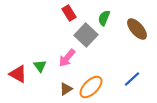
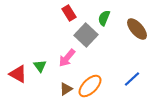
orange ellipse: moved 1 px left, 1 px up
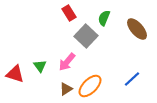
gray square: moved 1 px down
pink arrow: moved 4 px down
red triangle: moved 3 px left; rotated 12 degrees counterclockwise
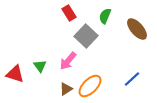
green semicircle: moved 1 px right, 2 px up
pink arrow: moved 1 px right, 1 px up
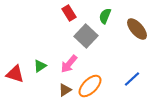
pink arrow: moved 1 px right, 3 px down
green triangle: rotated 32 degrees clockwise
brown triangle: moved 1 px left, 1 px down
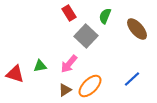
green triangle: rotated 24 degrees clockwise
